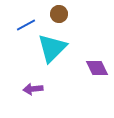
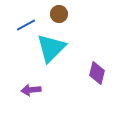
cyan triangle: moved 1 px left
purple diamond: moved 5 px down; rotated 40 degrees clockwise
purple arrow: moved 2 px left, 1 px down
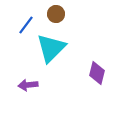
brown circle: moved 3 px left
blue line: rotated 24 degrees counterclockwise
purple arrow: moved 3 px left, 5 px up
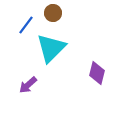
brown circle: moved 3 px left, 1 px up
purple arrow: rotated 36 degrees counterclockwise
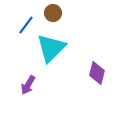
purple arrow: rotated 18 degrees counterclockwise
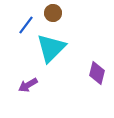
purple arrow: rotated 30 degrees clockwise
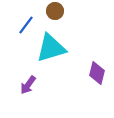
brown circle: moved 2 px right, 2 px up
cyan triangle: rotated 28 degrees clockwise
purple arrow: rotated 24 degrees counterclockwise
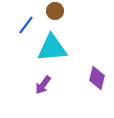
cyan triangle: moved 1 px right; rotated 12 degrees clockwise
purple diamond: moved 5 px down
purple arrow: moved 15 px right
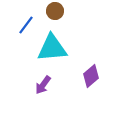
purple diamond: moved 6 px left, 2 px up; rotated 35 degrees clockwise
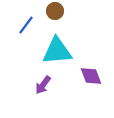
cyan triangle: moved 5 px right, 3 px down
purple diamond: rotated 70 degrees counterclockwise
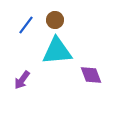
brown circle: moved 9 px down
purple diamond: moved 1 px up
purple arrow: moved 21 px left, 5 px up
